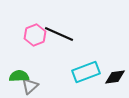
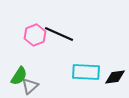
cyan rectangle: rotated 24 degrees clockwise
green semicircle: rotated 126 degrees clockwise
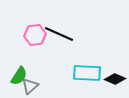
pink hexagon: rotated 15 degrees clockwise
cyan rectangle: moved 1 px right, 1 px down
black diamond: moved 2 px down; rotated 30 degrees clockwise
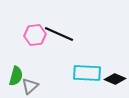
green semicircle: moved 3 px left; rotated 18 degrees counterclockwise
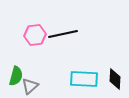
black line: moved 4 px right; rotated 36 degrees counterclockwise
cyan rectangle: moved 3 px left, 6 px down
black diamond: rotated 70 degrees clockwise
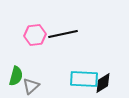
black diamond: moved 12 px left, 4 px down; rotated 55 degrees clockwise
gray triangle: moved 1 px right
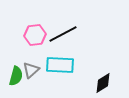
black line: rotated 16 degrees counterclockwise
cyan rectangle: moved 24 px left, 14 px up
gray triangle: moved 16 px up
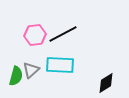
black diamond: moved 3 px right
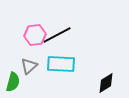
black line: moved 6 px left, 1 px down
cyan rectangle: moved 1 px right, 1 px up
gray triangle: moved 2 px left, 4 px up
green semicircle: moved 3 px left, 6 px down
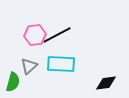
black diamond: rotated 25 degrees clockwise
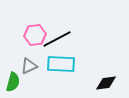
black line: moved 4 px down
gray triangle: rotated 18 degrees clockwise
